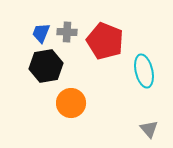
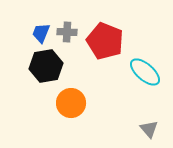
cyan ellipse: moved 1 px right, 1 px down; rotated 36 degrees counterclockwise
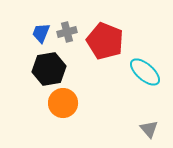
gray cross: rotated 18 degrees counterclockwise
black hexagon: moved 3 px right, 3 px down
orange circle: moved 8 px left
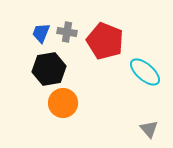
gray cross: rotated 24 degrees clockwise
